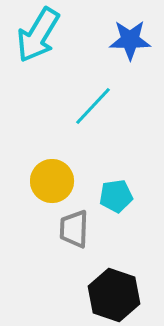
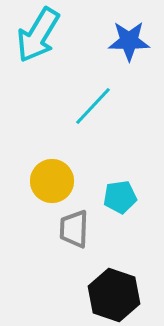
blue star: moved 1 px left, 1 px down
cyan pentagon: moved 4 px right, 1 px down
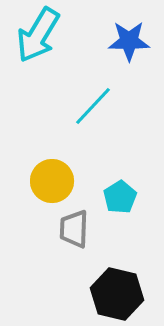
cyan pentagon: rotated 24 degrees counterclockwise
black hexagon: moved 3 px right, 1 px up; rotated 6 degrees counterclockwise
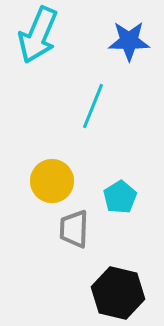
cyan arrow: rotated 8 degrees counterclockwise
cyan line: rotated 21 degrees counterclockwise
black hexagon: moved 1 px right, 1 px up
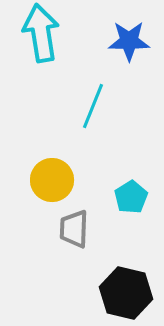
cyan arrow: moved 3 px right, 2 px up; rotated 148 degrees clockwise
yellow circle: moved 1 px up
cyan pentagon: moved 11 px right
black hexagon: moved 8 px right
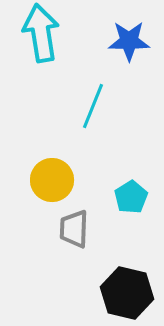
black hexagon: moved 1 px right
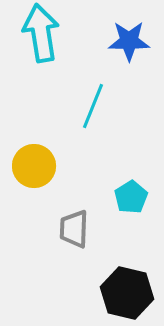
yellow circle: moved 18 px left, 14 px up
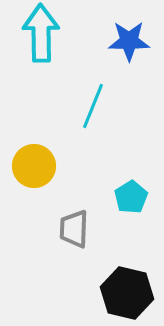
cyan arrow: rotated 8 degrees clockwise
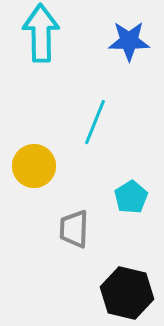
cyan line: moved 2 px right, 16 px down
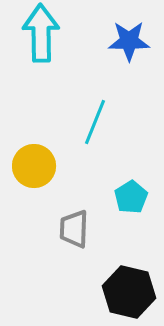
black hexagon: moved 2 px right, 1 px up
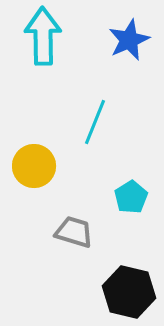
cyan arrow: moved 2 px right, 3 px down
blue star: moved 1 px up; rotated 24 degrees counterclockwise
gray trapezoid: moved 3 px down; rotated 105 degrees clockwise
